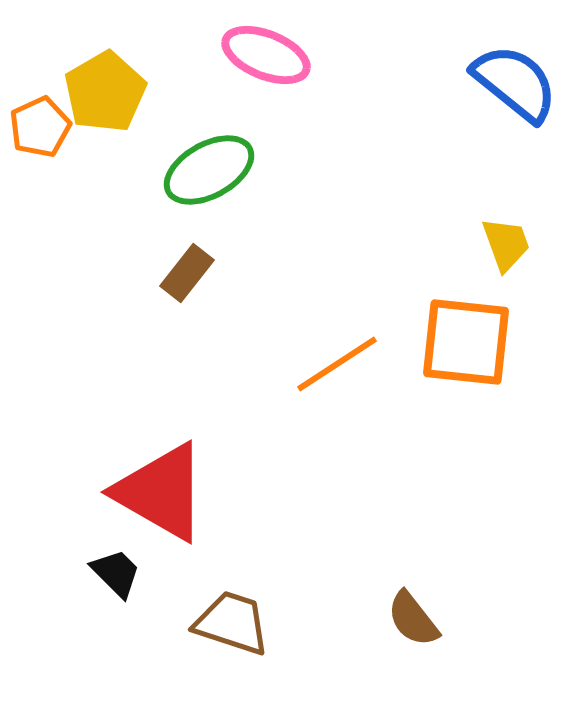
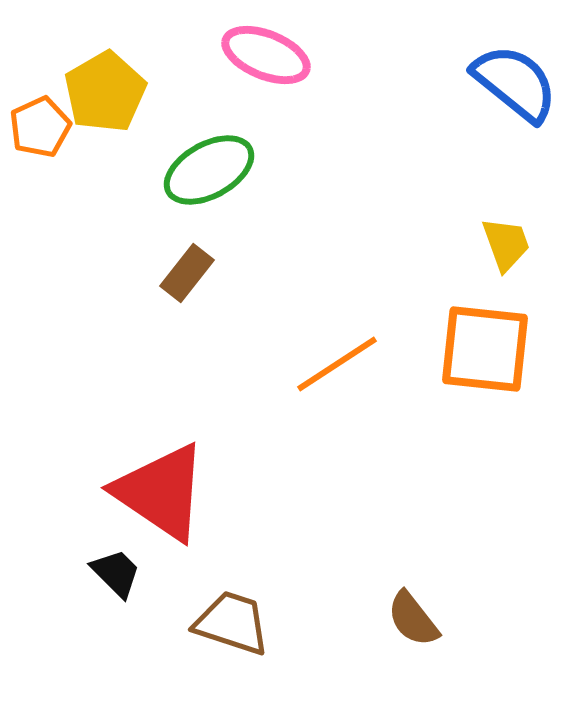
orange square: moved 19 px right, 7 px down
red triangle: rotated 4 degrees clockwise
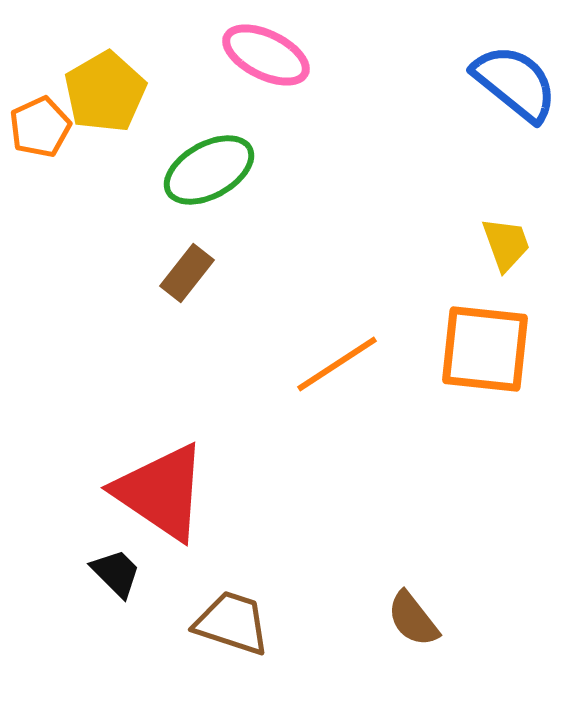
pink ellipse: rotated 4 degrees clockwise
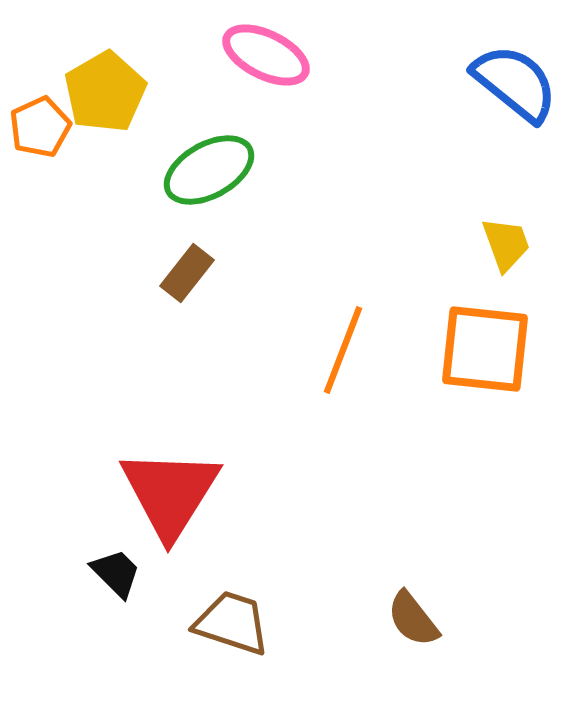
orange line: moved 6 px right, 14 px up; rotated 36 degrees counterclockwise
red triangle: moved 9 px right, 1 px down; rotated 28 degrees clockwise
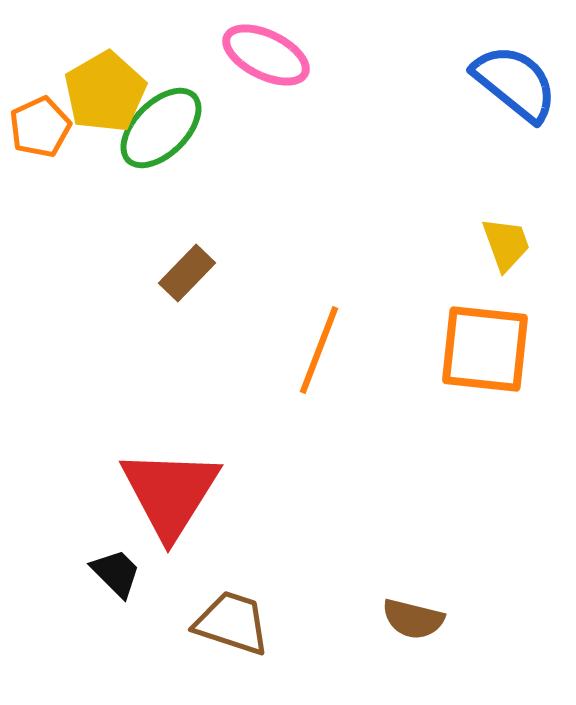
green ellipse: moved 48 px left, 42 px up; rotated 16 degrees counterclockwise
brown rectangle: rotated 6 degrees clockwise
orange line: moved 24 px left
brown semicircle: rotated 38 degrees counterclockwise
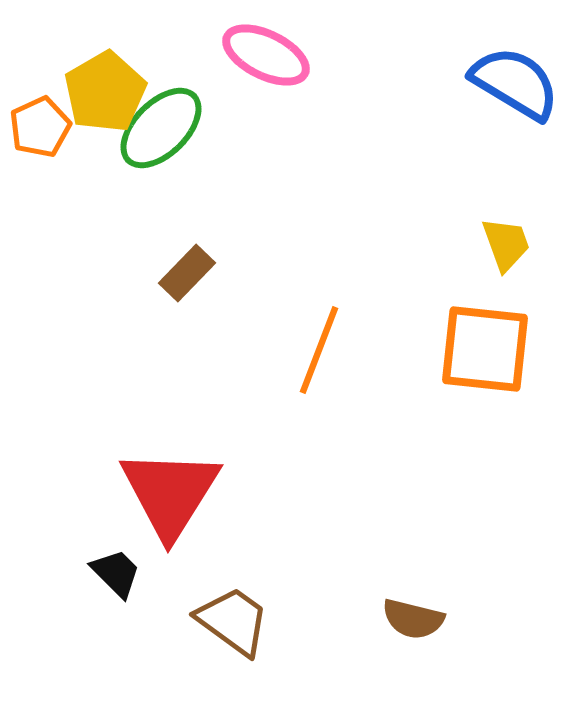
blue semicircle: rotated 8 degrees counterclockwise
brown trapezoid: moved 1 px right, 2 px up; rotated 18 degrees clockwise
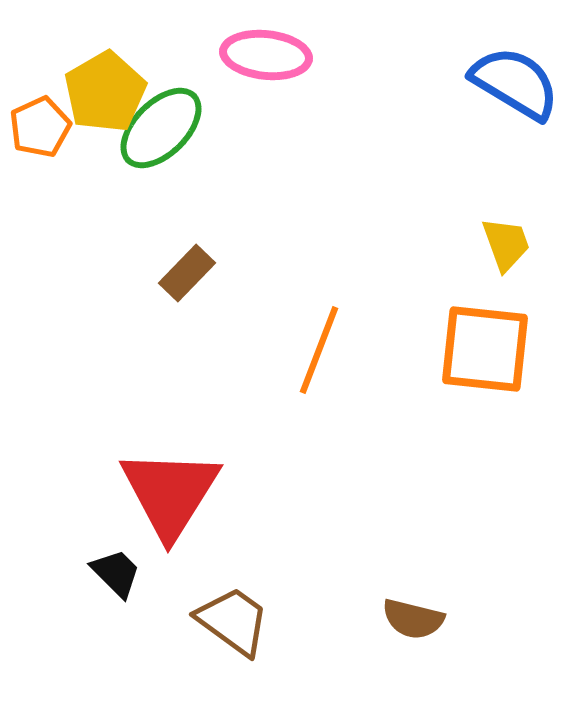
pink ellipse: rotated 20 degrees counterclockwise
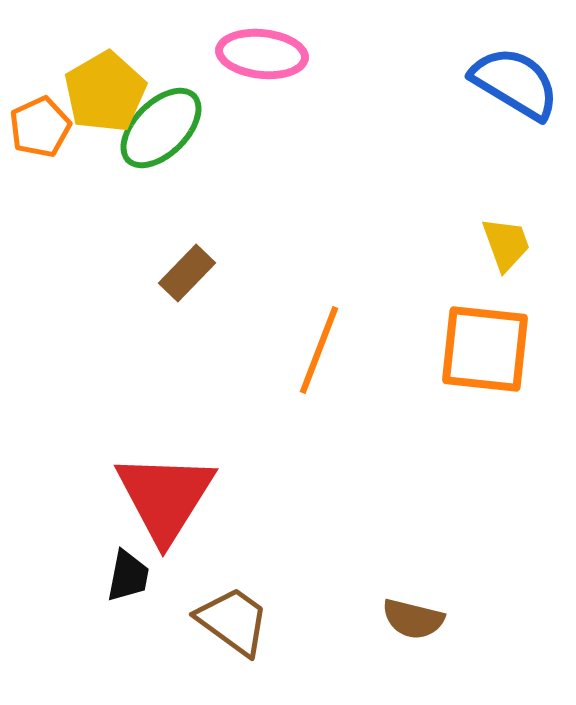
pink ellipse: moved 4 px left, 1 px up
red triangle: moved 5 px left, 4 px down
black trapezoid: moved 12 px right, 3 px down; rotated 56 degrees clockwise
